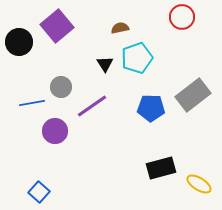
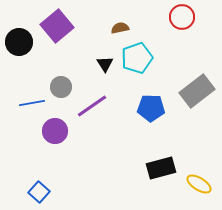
gray rectangle: moved 4 px right, 4 px up
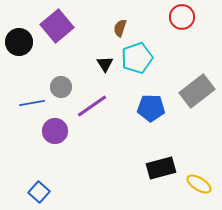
brown semicircle: rotated 60 degrees counterclockwise
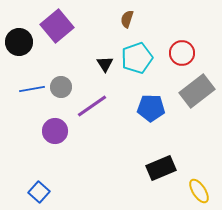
red circle: moved 36 px down
brown semicircle: moved 7 px right, 9 px up
blue line: moved 14 px up
black rectangle: rotated 8 degrees counterclockwise
yellow ellipse: moved 7 px down; rotated 25 degrees clockwise
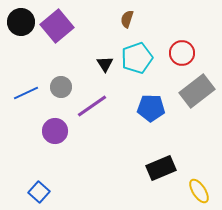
black circle: moved 2 px right, 20 px up
blue line: moved 6 px left, 4 px down; rotated 15 degrees counterclockwise
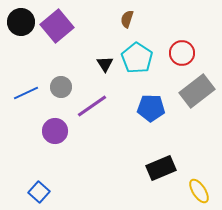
cyan pentagon: rotated 20 degrees counterclockwise
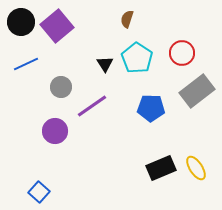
blue line: moved 29 px up
yellow ellipse: moved 3 px left, 23 px up
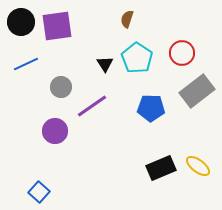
purple square: rotated 32 degrees clockwise
yellow ellipse: moved 2 px right, 2 px up; rotated 20 degrees counterclockwise
